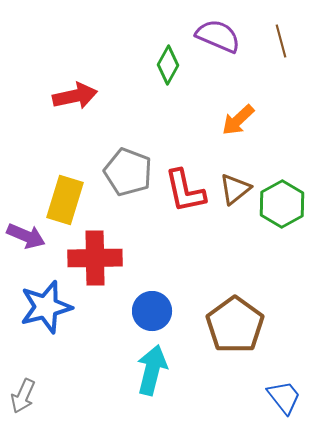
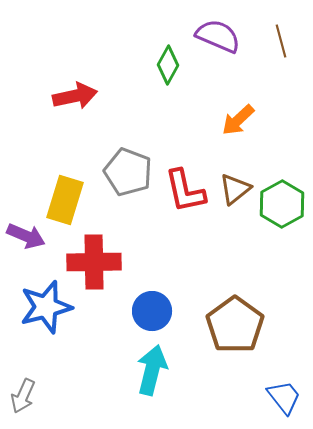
red cross: moved 1 px left, 4 px down
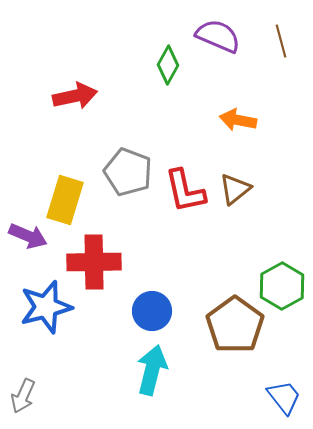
orange arrow: rotated 54 degrees clockwise
green hexagon: moved 82 px down
purple arrow: moved 2 px right
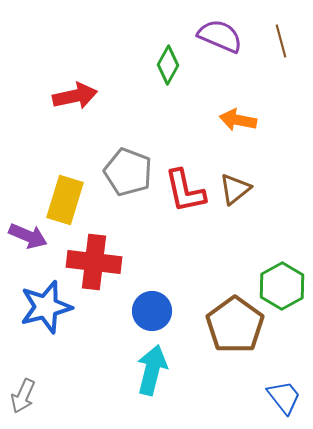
purple semicircle: moved 2 px right
red cross: rotated 8 degrees clockwise
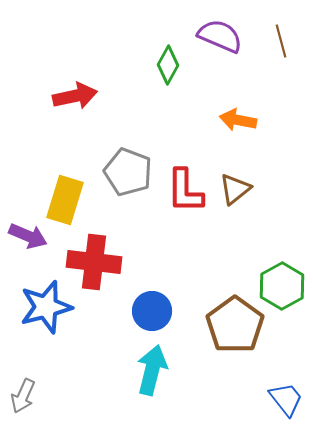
red L-shape: rotated 12 degrees clockwise
blue trapezoid: moved 2 px right, 2 px down
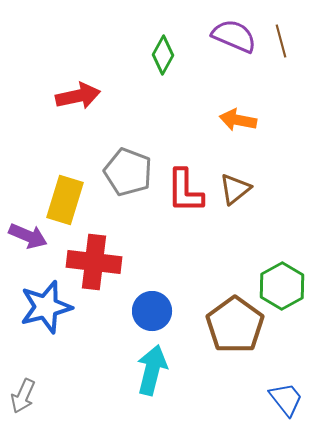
purple semicircle: moved 14 px right
green diamond: moved 5 px left, 10 px up
red arrow: moved 3 px right
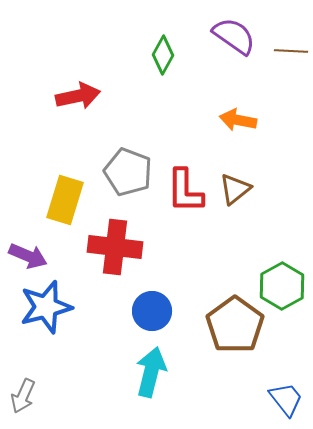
purple semicircle: rotated 12 degrees clockwise
brown line: moved 10 px right, 10 px down; rotated 72 degrees counterclockwise
purple arrow: moved 20 px down
red cross: moved 21 px right, 15 px up
cyan arrow: moved 1 px left, 2 px down
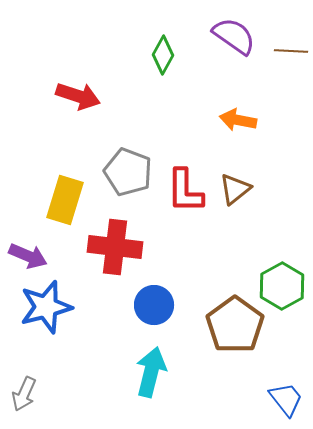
red arrow: rotated 30 degrees clockwise
blue circle: moved 2 px right, 6 px up
gray arrow: moved 1 px right, 2 px up
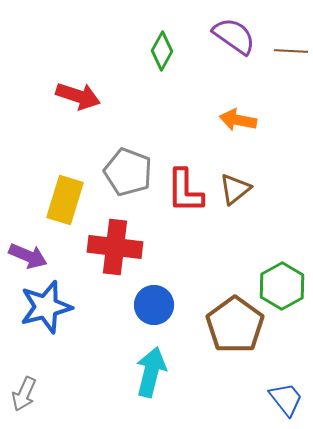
green diamond: moved 1 px left, 4 px up
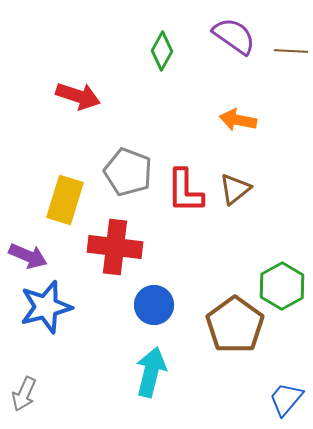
blue trapezoid: rotated 102 degrees counterclockwise
